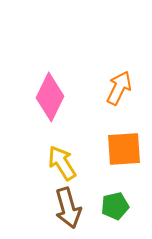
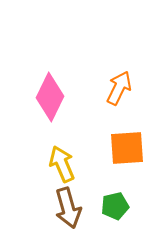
orange square: moved 3 px right, 1 px up
yellow arrow: moved 1 px down; rotated 9 degrees clockwise
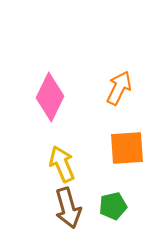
green pentagon: moved 2 px left
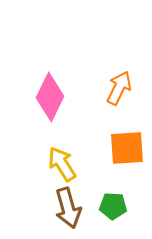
yellow arrow: rotated 9 degrees counterclockwise
green pentagon: rotated 16 degrees clockwise
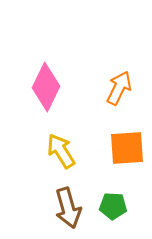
pink diamond: moved 4 px left, 10 px up
yellow arrow: moved 1 px left, 13 px up
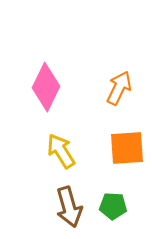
brown arrow: moved 1 px right, 1 px up
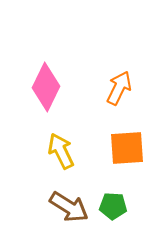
yellow arrow: rotated 6 degrees clockwise
brown arrow: rotated 42 degrees counterclockwise
